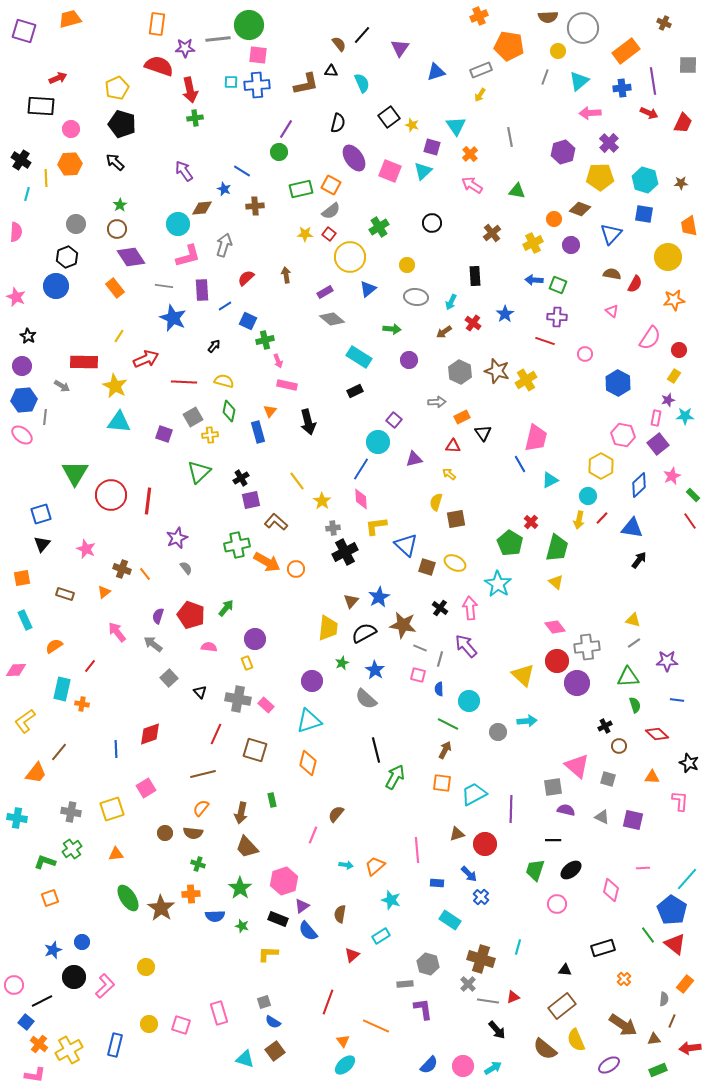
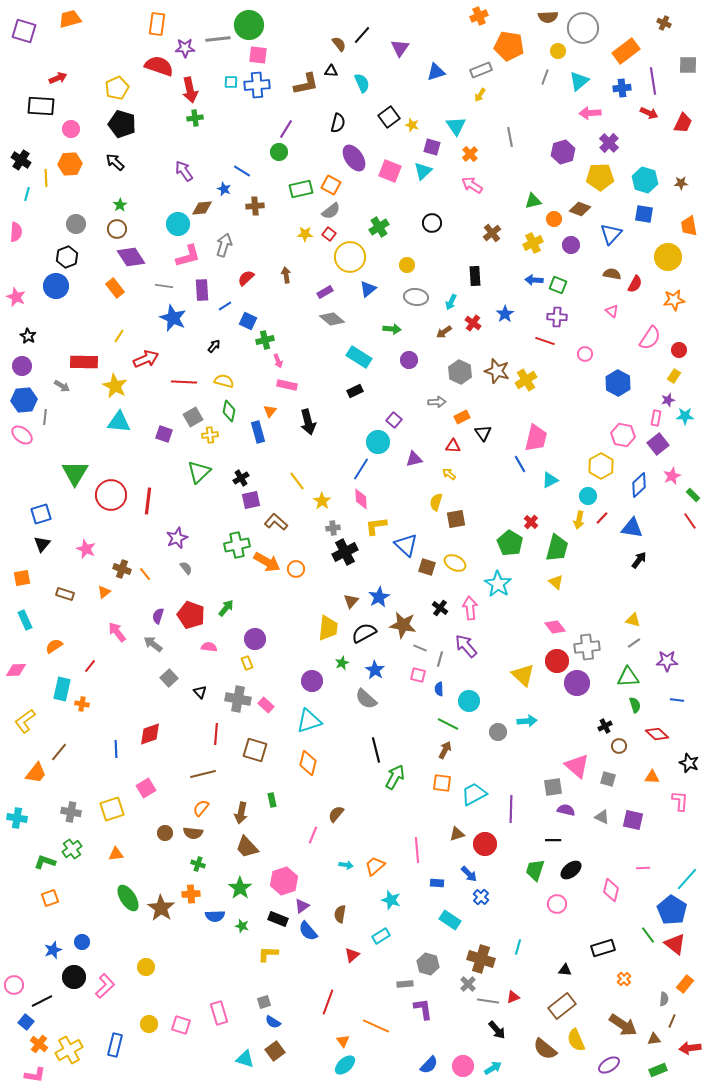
green triangle at (517, 191): moved 16 px right, 10 px down; rotated 24 degrees counterclockwise
red line at (216, 734): rotated 20 degrees counterclockwise
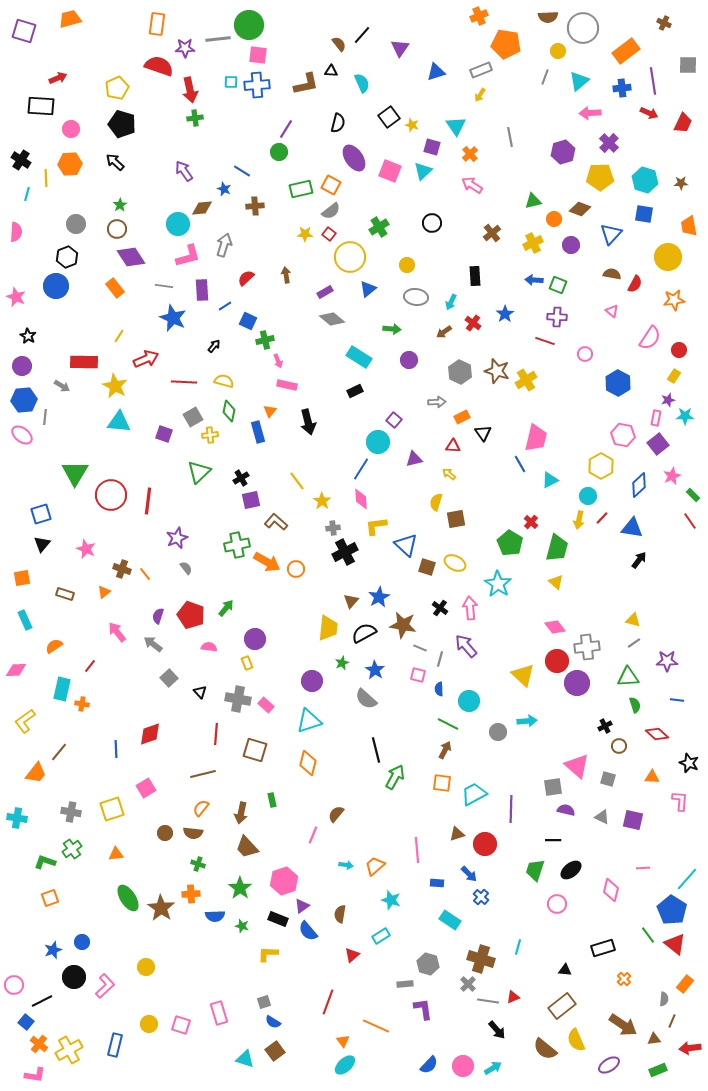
orange pentagon at (509, 46): moved 3 px left, 2 px up
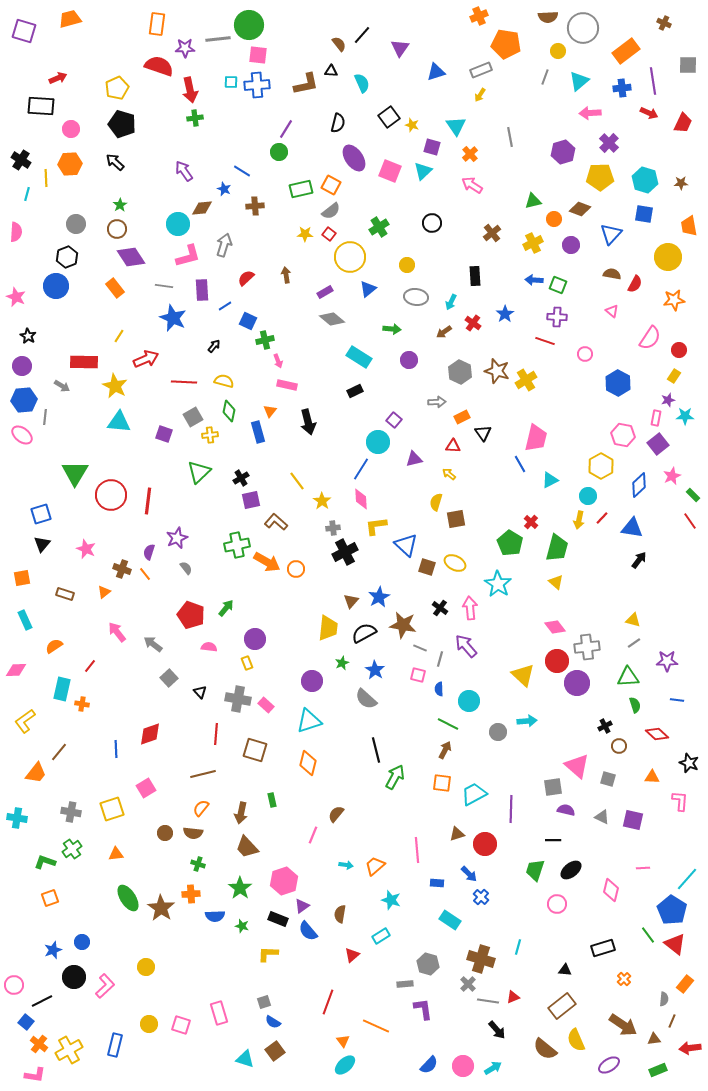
purple semicircle at (158, 616): moved 9 px left, 64 px up
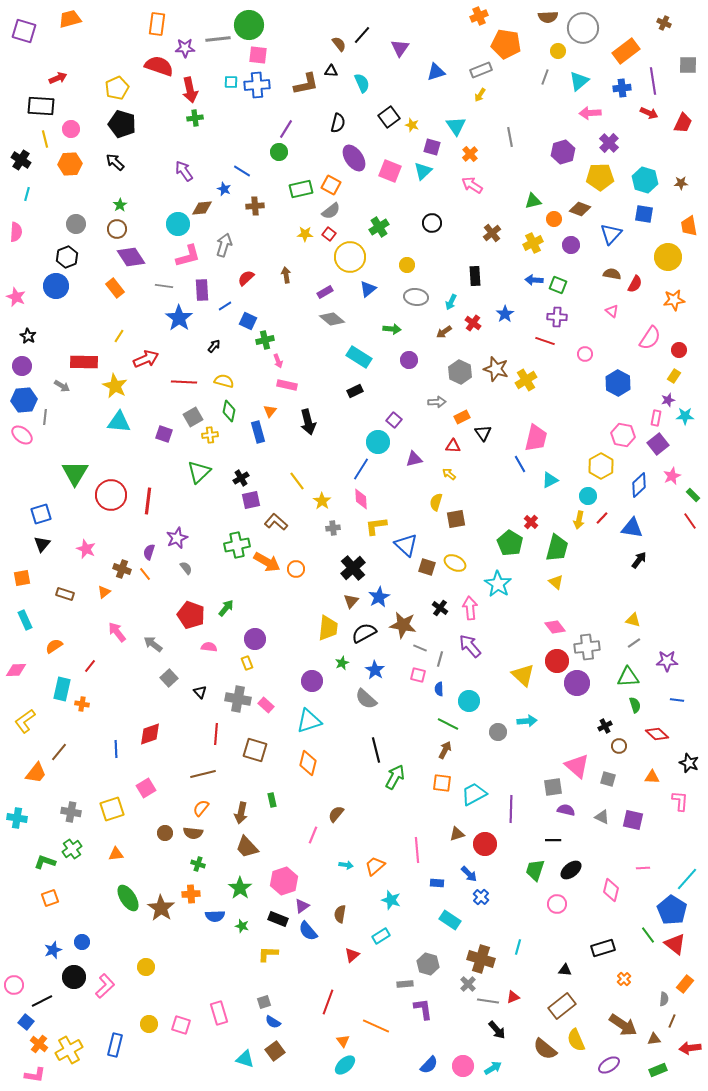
yellow line at (46, 178): moved 1 px left, 39 px up; rotated 12 degrees counterclockwise
blue star at (173, 318): moved 6 px right; rotated 12 degrees clockwise
brown star at (497, 371): moved 1 px left, 2 px up
black cross at (345, 552): moved 8 px right, 16 px down; rotated 15 degrees counterclockwise
purple arrow at (466, 646): moved 4 px right
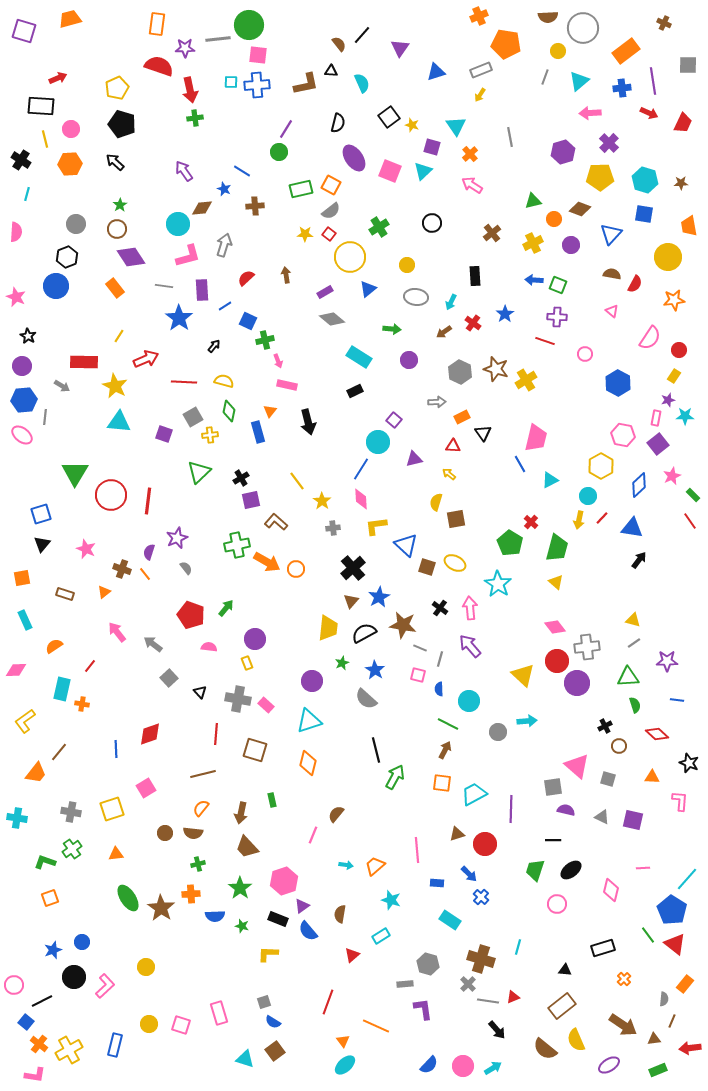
green cross at (198, 864): rotated 32 degrees counterclockwise
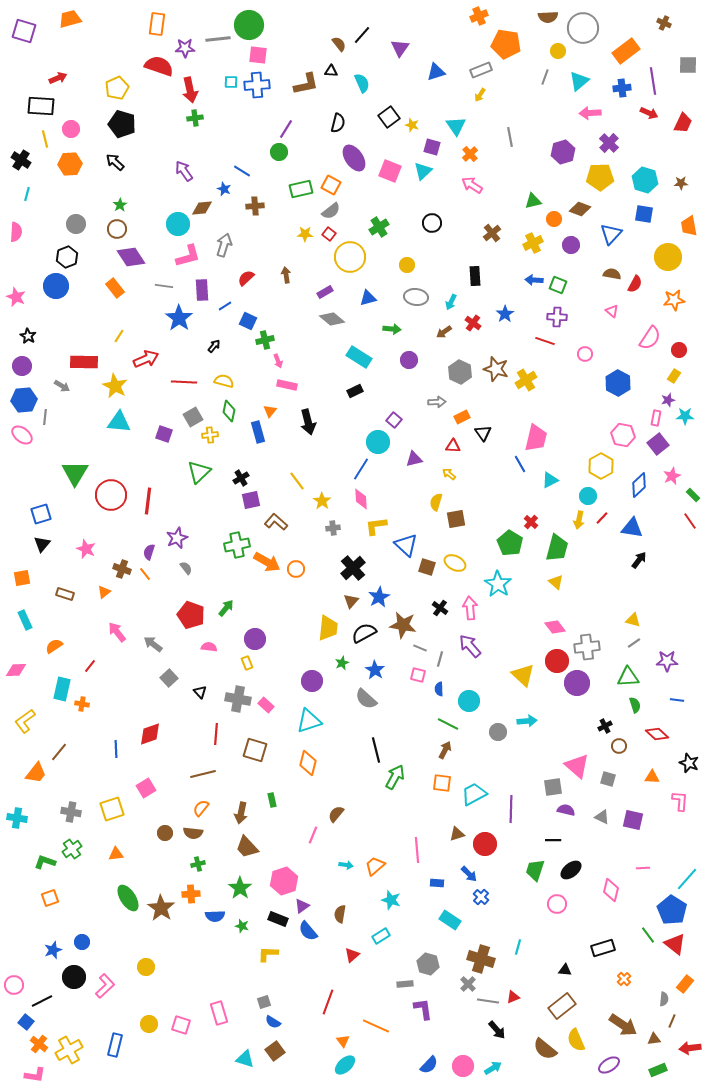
blue triangle at (368, 289): moved 9 px down; rotated 24 degrees clockwise
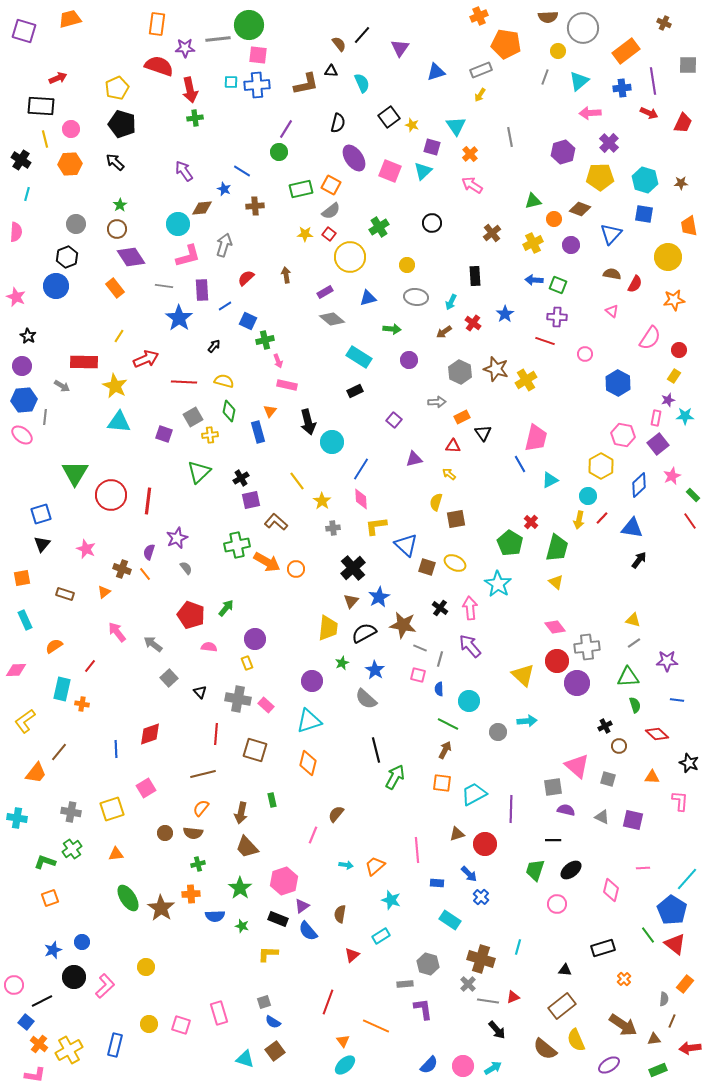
cyan circle at (378, 442): moved 46 px left
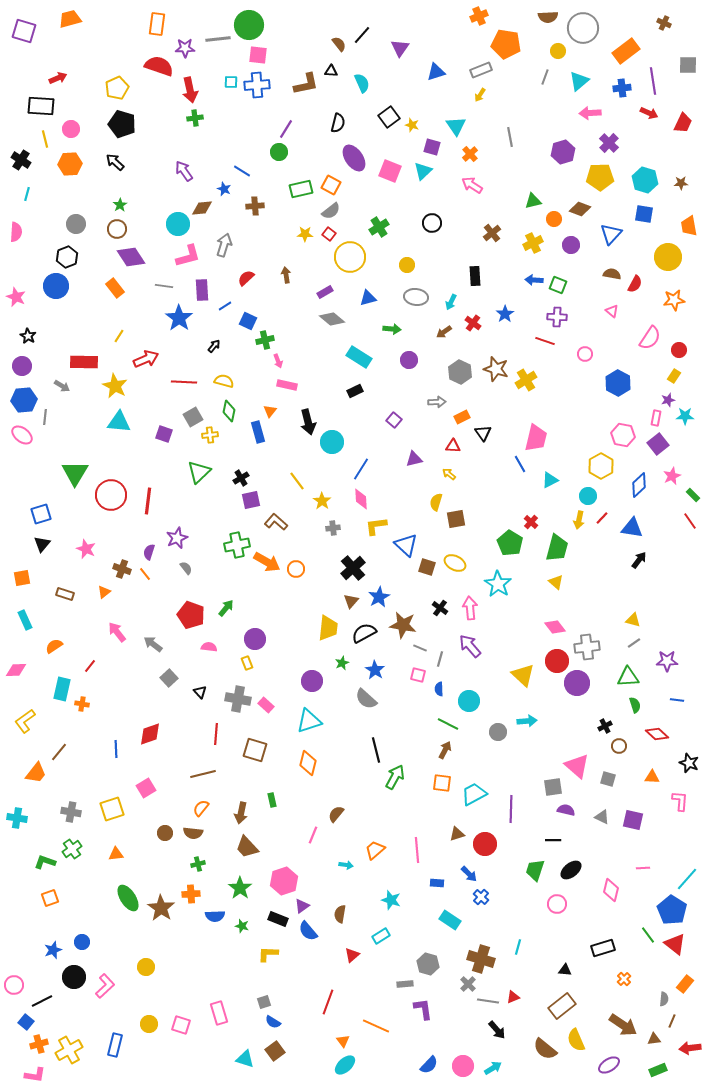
orange trapezoid at (375, 866): moved 16 px up
orange cross at (39, 1044): rotated 36 degrees clockwise
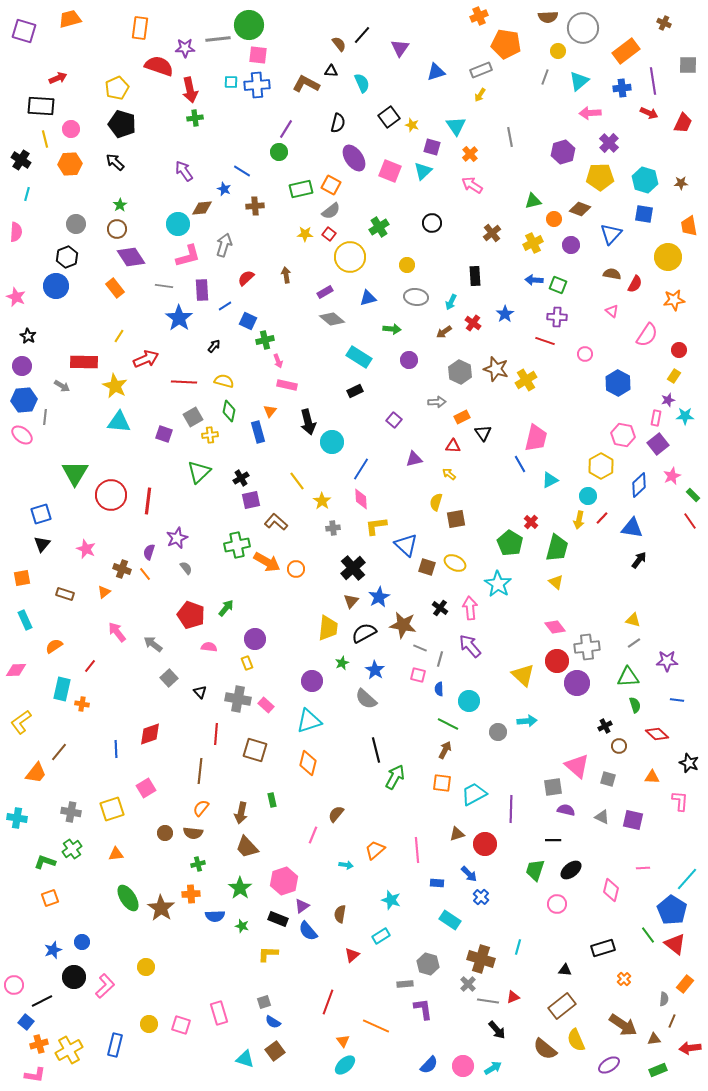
orange rectangle at (157, 24): moved 17 px left, 4 px down
brown L-shape at (306, 84): rotated 140 degrees counterclockwise
pink semicircle at (650, 338): moved 3 px left, 3 px up
yellow L-shape at (25, 721): moved 4 px left, 1 px down
brown line at (203, 774): moved 3 px left, 3 px up; rotated 70 degrees counterclockwise
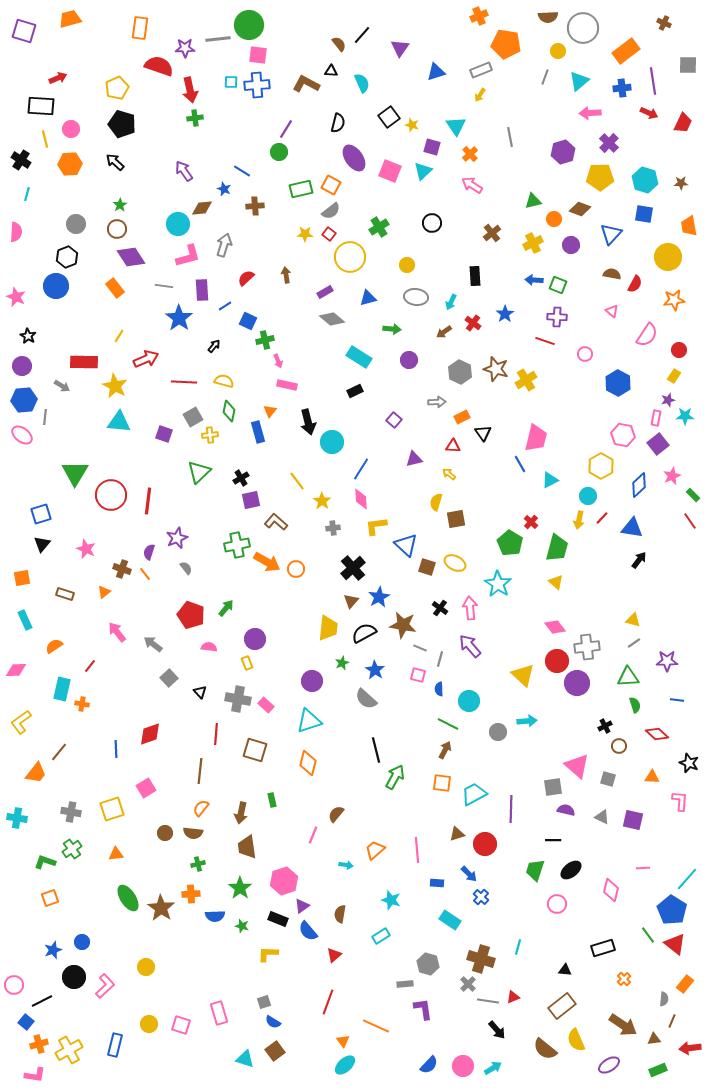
brown trapezoid at (247, 847): rotated 35 degrees clockwise
red triangle at (352, 955): moved 18 px left
